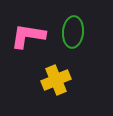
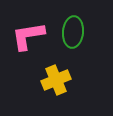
pink L-shape: rotated 18 degrees counterclockwise
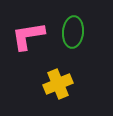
yellow cross: moved 2 px right, 4 px down
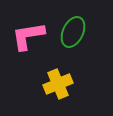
green ellipse: rotated 20 degrees clockwise
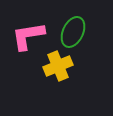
yellow cross: moved 18 px up
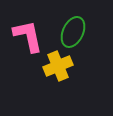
pink L-shape: rotated 87 degrees clockwise
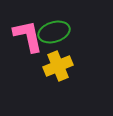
green ellipse: moved 19 px left; rotated 48 degrees clockwise
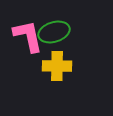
yellow cross: moved 1 px left; rotated 24 degrees clockwise
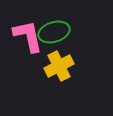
yellow cross: moved 2 px right; rotated 28 degrees counterclockwise
